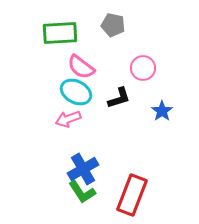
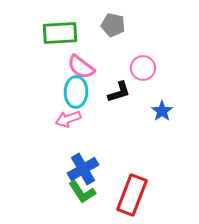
cyan ellipse: rotated 64 degrees clockwise
black L-shape: moved 6 px up
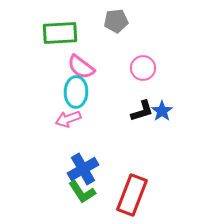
gray pentagon: moved 3 px right, 4 px up; rotated 20 degrees counterclockwise
black L-shape: moved 23 px right, 19 px down
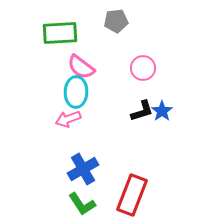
green L-shape: moved 12 px down
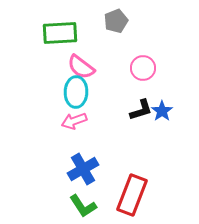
gray pentagon: rotated 15 degrees counterclockwise
black L-shape: moved 1 px left, 1 px up
pink arrow: moved 6 px right, 2 px down
green L-shape: moved 1 px right, 2 px down
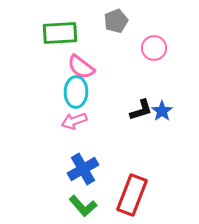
pink circle: moved 11 px right, 20 px up
green L-shape: rotated 8 degrees counterclockwise
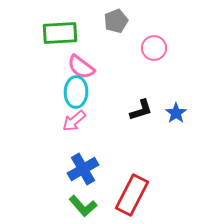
blue star: moved 14 px right, 2 px down
pink arrow: rotated 20 degrees counterclockwise
red rectangle: rotated 6 degrees clockwise
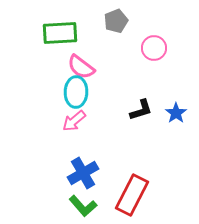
blue cross: moved 4 px down
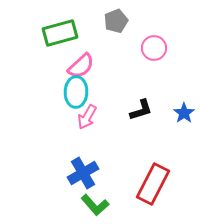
green rectangle: rotated 12 degrees counterclockwise
pink semicircle: moved 1 px up; rotated 80 degrees counterclockwise
blue star: moved 8 px right
pink arrow: moved 13 px right, 4 px up; rotated 20 degrees counterclockwise
red rectangle: moved 21 px right, 11 px up
green L-shape: moved 12 px right, 1 px up
